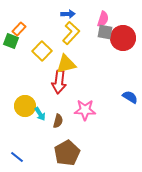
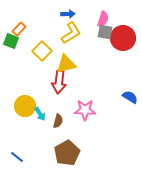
yellow L-shape: rotated 15 degrees clockwise
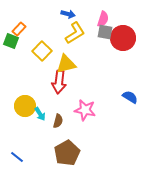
blue arrow: rotated 16 degrees clockwise
yellow L-shape: moved 4 px right
pink star: rotated 10 degrees clockwise
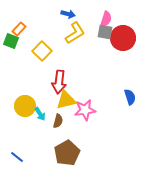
pink semicircle: moved 3 px right
yellow triangle: moved 36 px down
blue semicircle: rotated 42 degrees clockwise
pink star: rotated 20 degrees counterclockwise
